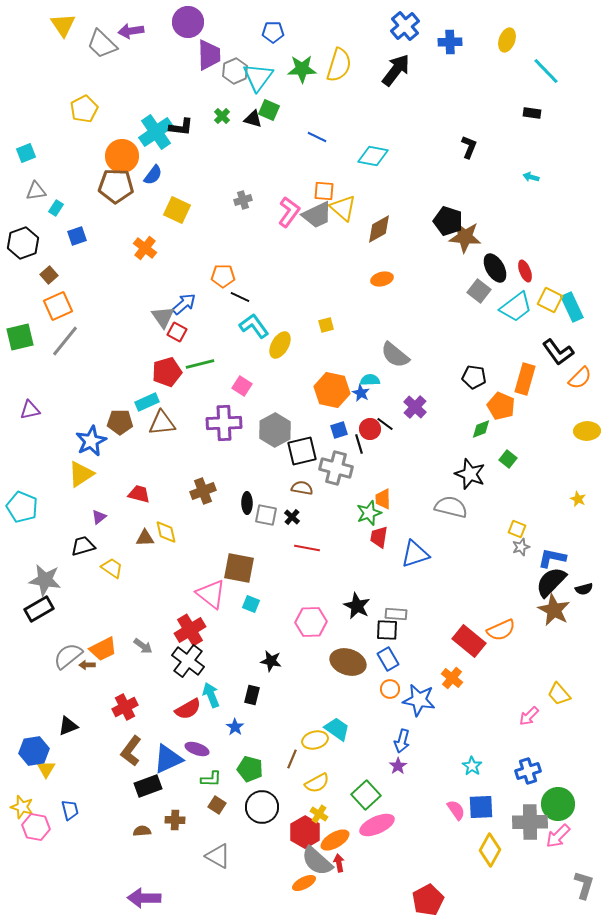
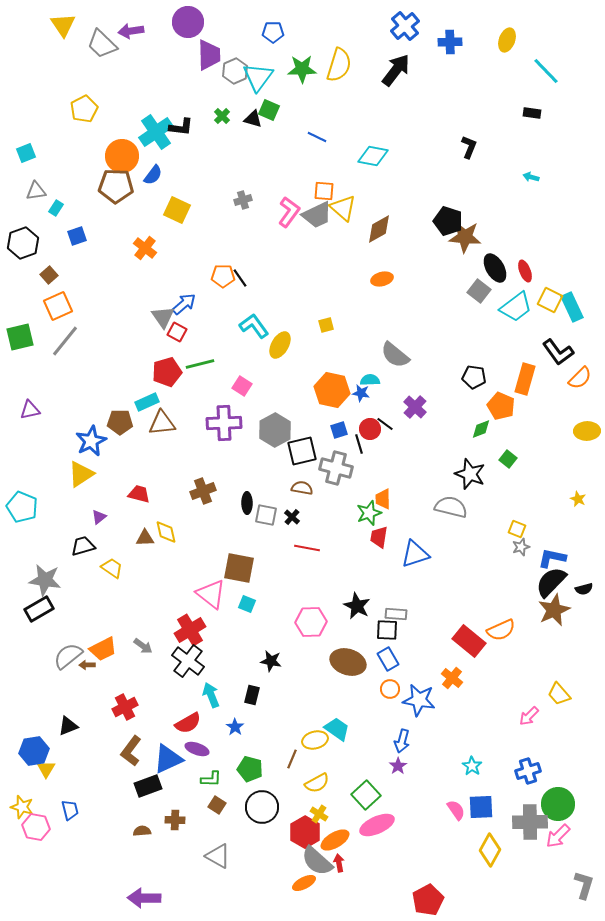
black line at (240, 297): moved 19 px up; rotated 30 degrees clockwise
blue star at (361, 393): rotated 18 degrees counterclockwise
cyan square at (251, 604): moved 4 px left
brown star at (554, 610): rotated 20 degrees clockwise
red semicircle at (188, 709): moved 14 px down
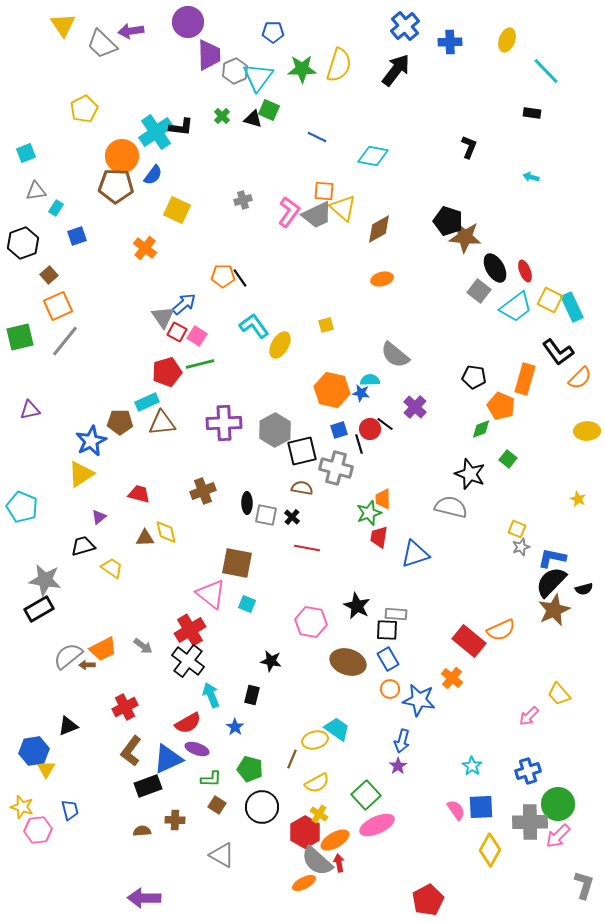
pink square at (242, 386): moved 45 px left, 50 px up
brown square at (239, 568): moved 2 px left, 5 px up
pink hexagon at (311, 622): rotated 12 degrees clockwise
pink hexagon at (36, 827): moved 2 px right, 3 px down; rotated 16 degrees counterclockwise
gray triangle at (218, 856): moved 4 px right, 1 px up
